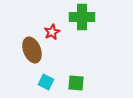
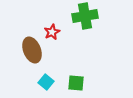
green cross: moved 3 px right, 1 px up; rotated 10 degrees counterclockwise
cyan square: rotated 14 degrees clockwise
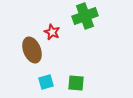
green cross: rotated 10 degrees counterclockwise
red star: rotated 21 degrees counterclockwise
cyan square: rotated 35 degrees clockwise
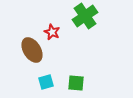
green cross: rotated 15 degrees counterclockwise
brown ellipse: rotated 10 degrees counterclockwise
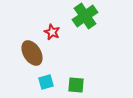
brown ellipse: moved 3 px down
green square: moved 2 px down
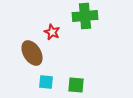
green cross: rotated 30 degrees clockwise
cyan square: rotated 21 degrees clockwise
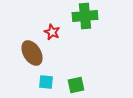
green square: rotated 18 degrees counterclockwise
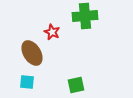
cyan square: moved 19 px left
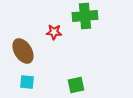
red star: moved 2 px right; rotated 21 degrees counterclockwise
brown ellipse: moved 9 px left, 2 px up
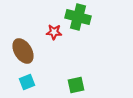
green cross: moved 7 px left, 1 px down; rotated 20 degrees clockwise
cyan square: rotated 28 degrees counterclockwise
